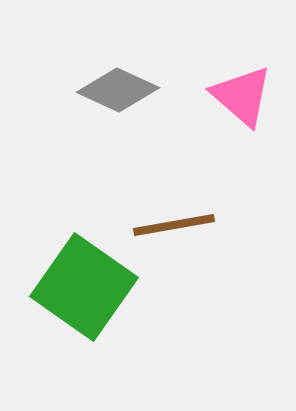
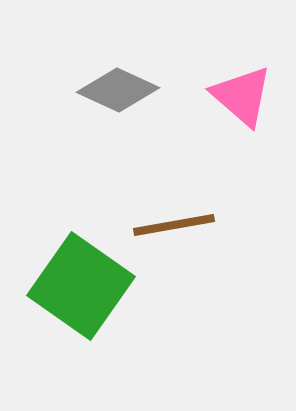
green square: moved 3 px left, 1 px up
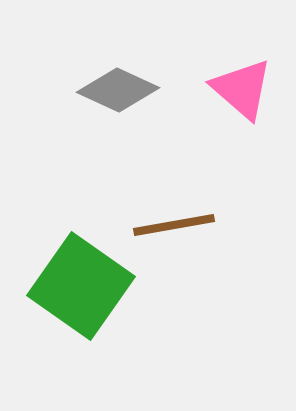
pink triangle: moved 7 px up
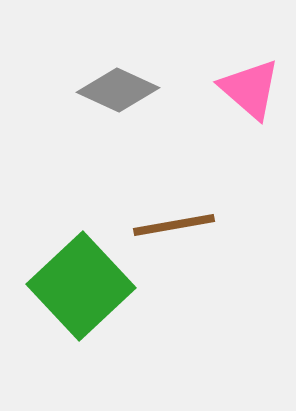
pink triangle: moved 8 px right
green square: rotated 12 degrees clockwise
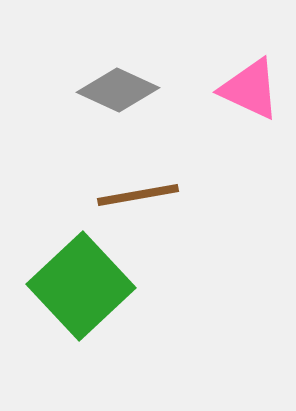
pink triangle: rotated 16 degrees counterclockwise
brown line: moved 36 px left, 30 px up
